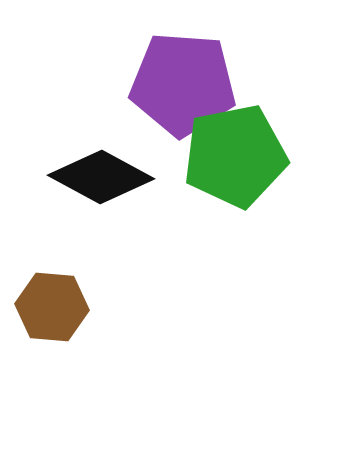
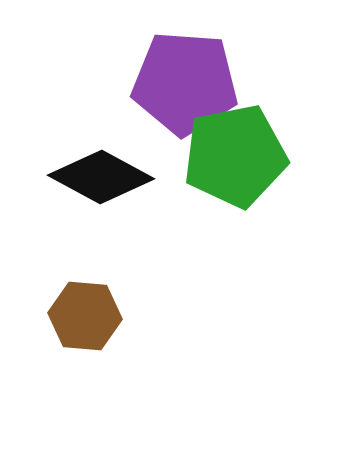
purple pentagon: moved 2 px right, 1 px up
brown hexagon: moved 33 px right, 9 px down
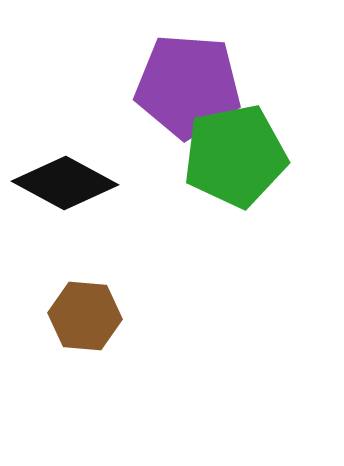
purple pentagon: moved 3 px right, 3 px down
black diamond: moved 36 px left, 6 px down
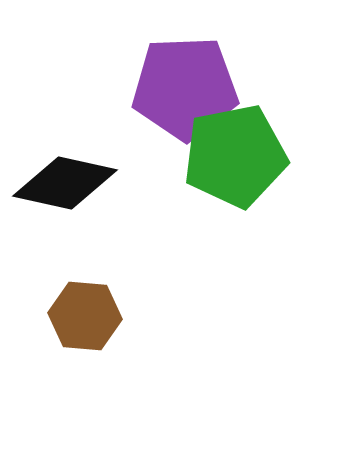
purple pentagon: moved 3 px left, 2 px down; rotated 6 degrees counterclockwise
black diamond: rotated 16 degrees counterclockwise
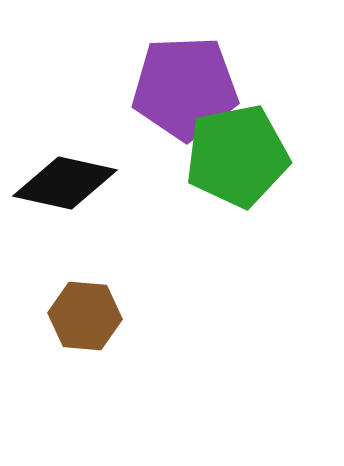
green pentagon: moved 2 px right
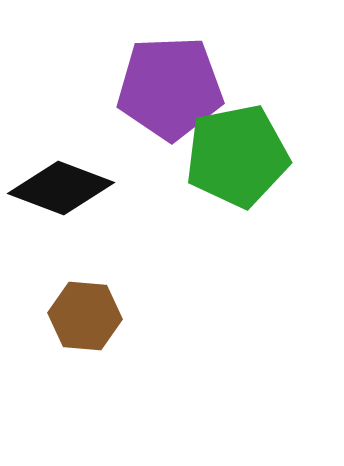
purple pentagon: moved 15 px left
black diamond: moved 4 px left, 5 px down; rotated 8 degrees clockwise
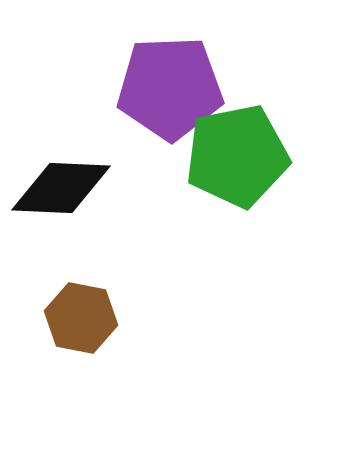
black diamond: rotated 18 degrees counterclockwise
brown hexagon: moved 4 px left, 2 px down; rotated 6 degrees clockwise
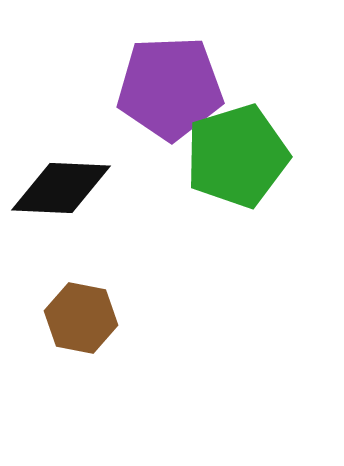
green pentagon: rotated 6 degrees counterclockwise
